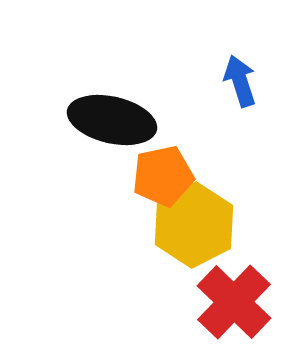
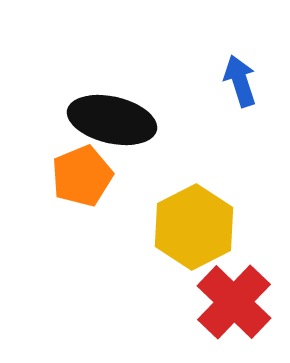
orange pentagon: moved 81 px left; rotated 10 degrees counterclockwise
yellow hexagon: moved 2 px down
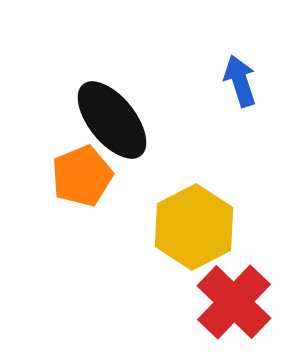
black ellipse: rotated 38 degrees clockwise
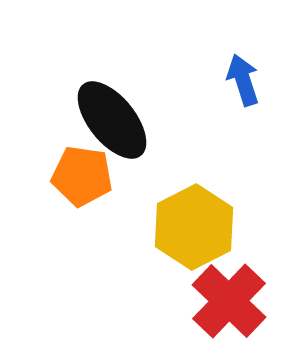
blue arrow: moved 3 px right, 1 px up
orange pentagon: rotated 30 degrees clockwise
red cross: moved 5 px left, 1 px up
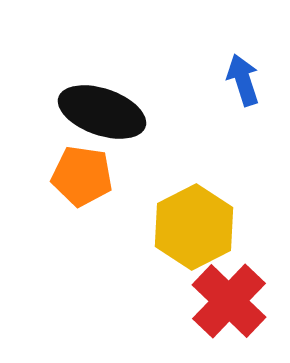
black ellipse: moved 10 px left, 8 px up; rotated 32 degrees counterclockwise
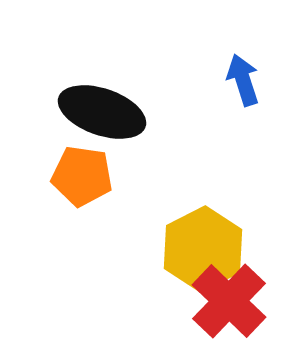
yellow hexagon: moved 9 px right, 22 px down
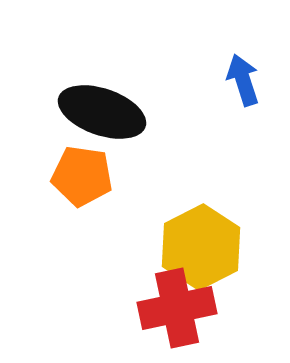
yellow hexagon: moved 2 px left, 2 px up
red cross: moved 52 px left, 7 px down; rotated 34 degrees clockwise
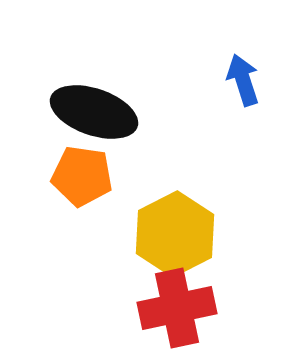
black ellipse: moved 8 px left
yellow hexagon: moved 26 px left, 13 px up
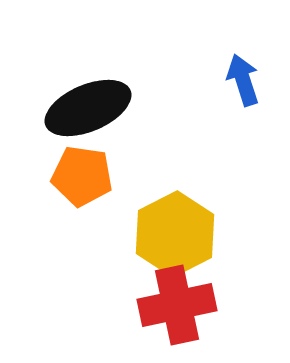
black ellipse: moved 6 px left, 4 px up; rotated 42 degrees counterclockwise
red cross: moved 3 px up
